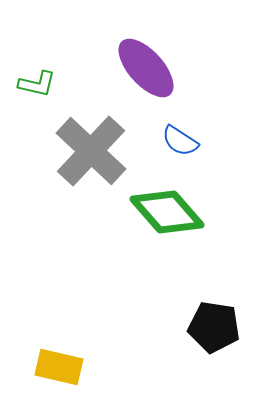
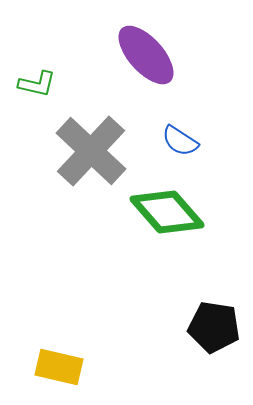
purple ellipse: moved 13 px up
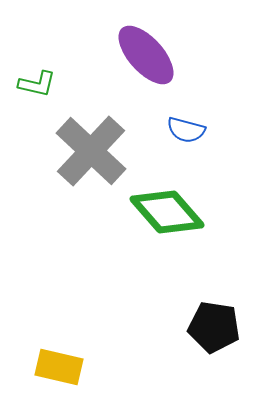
blue semicircle: moved 6 px right, 11 px up; rotated 18 degrees counterclockwise
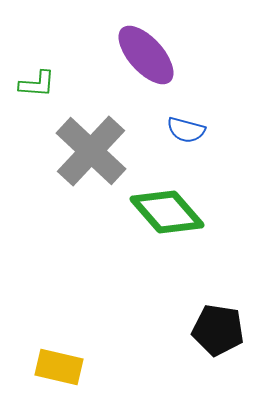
green L-shape: rotated 9 degrees counterclockwise
black pentagon: moved 4 px right, 3 px down
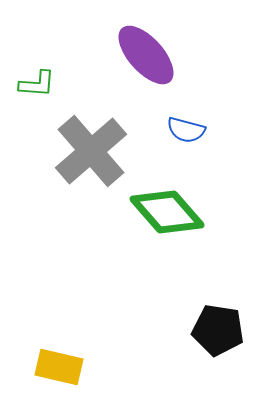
gray cross: rotated 6 degrees clockwise
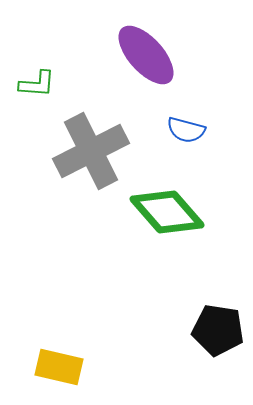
gray cross: rotated 14 degrees clockwise
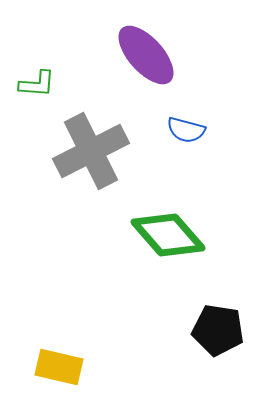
green diamond: moved 1 px right, 23 px down
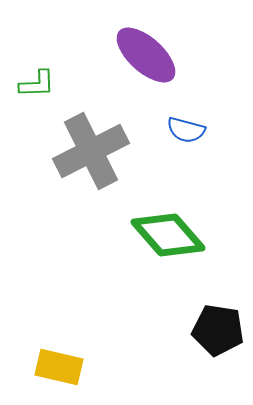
purple ellipse: rotated 6 degrees counterclockwise
green L-shape: rotated 6 degrees counterclockwise
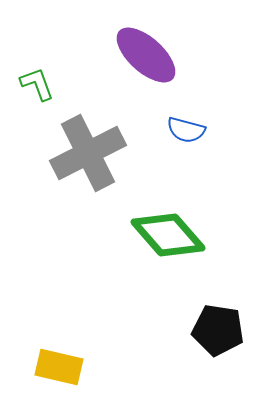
green L-shape: rotated 108 degrees counterclockwise
gray cross: moved 3 px left, 2 px down
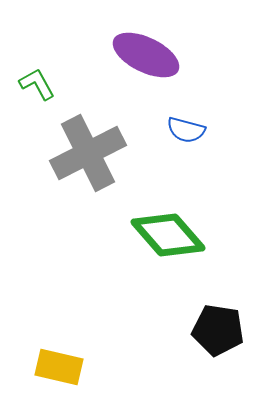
purple ellipse: rotated 16 degrees counterclockwise
green L-shape: rotated 9 degrees counterclockwise
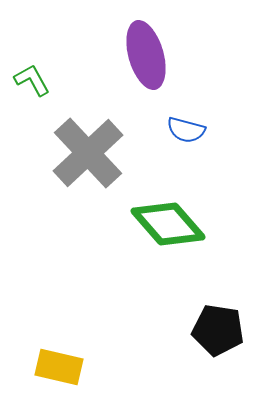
purple ellipse: rotated 48 degrees clockwise
green L-shape: moved 5 px left, 4 px up
gray cross: rotated 16 degrees counterclockwise
green diamond: moved 11 px up
